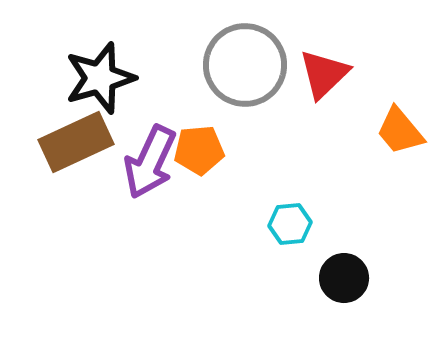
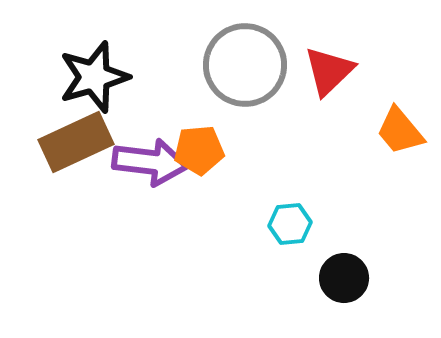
red triangle: moved 5 px right, 3 px up
black star: moved 6 px left, 1 px up
purple arrow: rotated 108 degrees counterclockwise
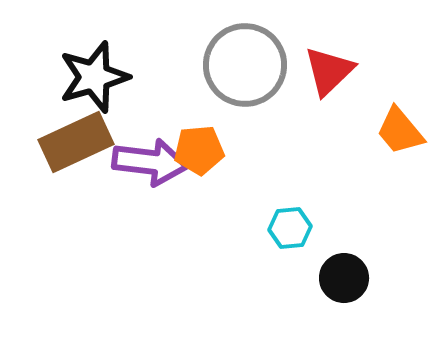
cyan hexagon: moved 4 px down
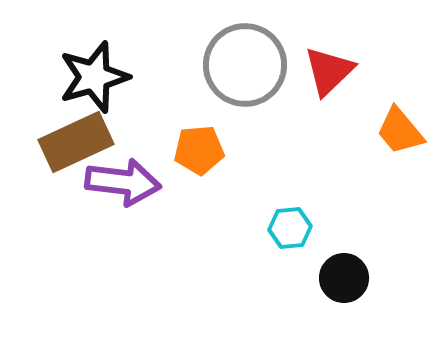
purple arrow: moved 27 px left, 20 px down
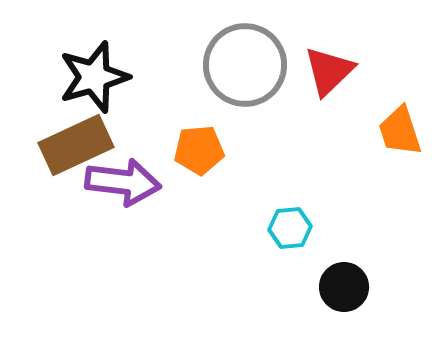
orange trapezoid: rotated 22 degrees clockwise
brown rectangle: moved 3 px down
black circle: moved 9 px down
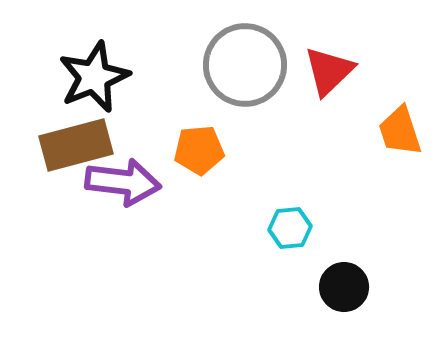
black star: rotated 6 degrees counterclockwise
brown rectangle: rotated 10 degrees clockwise
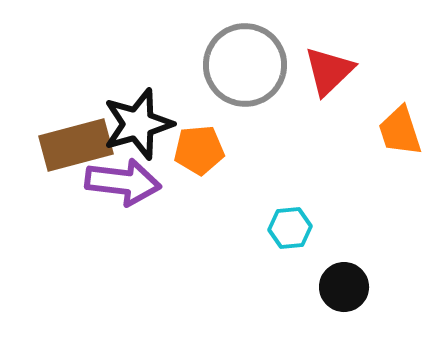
black star: moved 44 px right, 47 px down; rotated 6 degrees clockwise
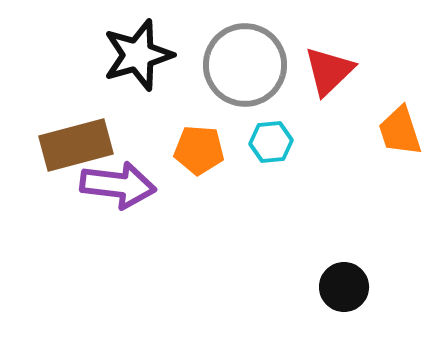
black star: moved 69 px up
orange pentagon: rotated 9 degrees clockwise
purple arrow: moved 5 px left, 3 px down
cyan hexagon: moved 19 px left, 86 px up
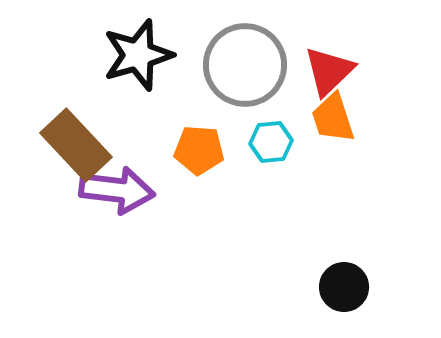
orange trapezoid: moved 67 px left, 13 px up
brown rectangle: rotated 62 degrees clockwise
purple arrow: moved 1 px left, 5 px down
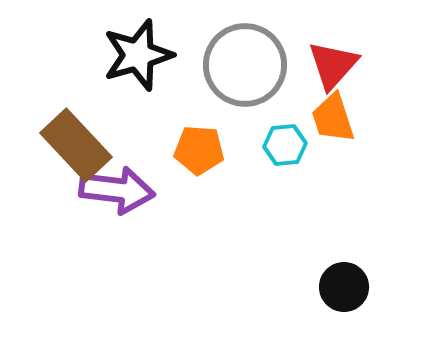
red triangle: moved 4 px right, 6 px up; rotated 4 degrees counterclockwise
cyan hexagon: moved 14 px right, 3 px down
